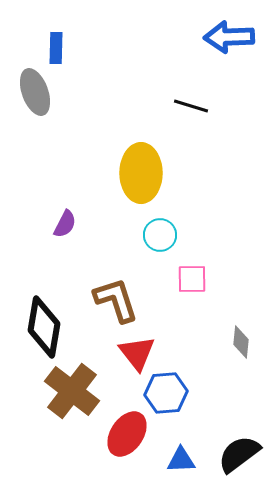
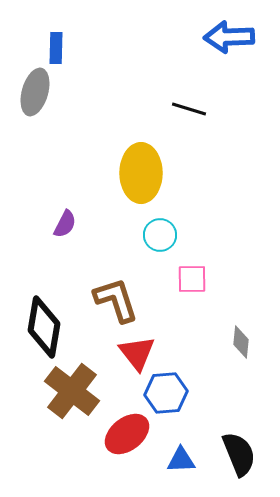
gray ellipse: rotated 36 degrees clockwise
black line: moved 2 px left, 3 px down
red ellipse: rotated 18 degrees clockwise
black semicircle: rotated 105 degrees clockwise
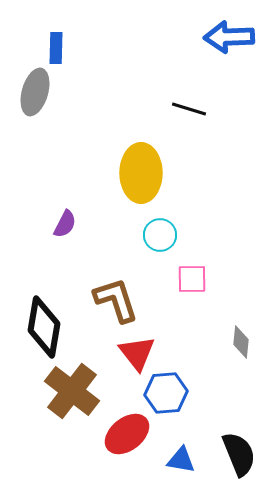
blue triangle: rotated 12 degrees clockwise
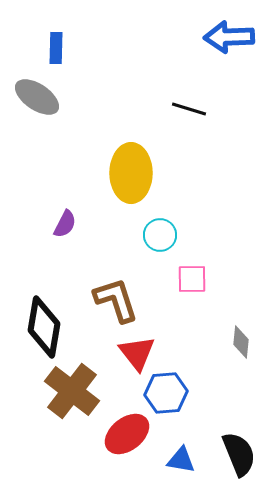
gray ellipse: moved 2 px right, 5 px down; rotated 72 degrees counterclockwise
yellow ellipse: moved 10 px left
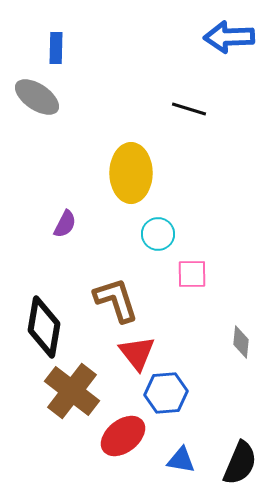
cyan circle: moved 2 px left, 1 px up
pink square: moved 5 px up
red ellipse: moved 4 px left, 2 px down
black semicircle: moved 1 px right, 9 px down; rotated 45 degrees clockwise
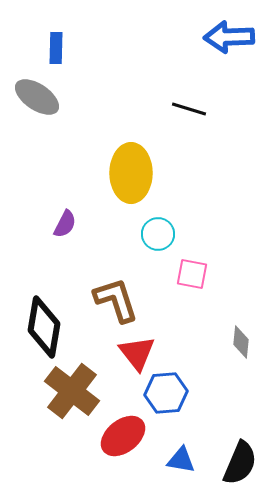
pink square: rotated 12 degrees clockwise
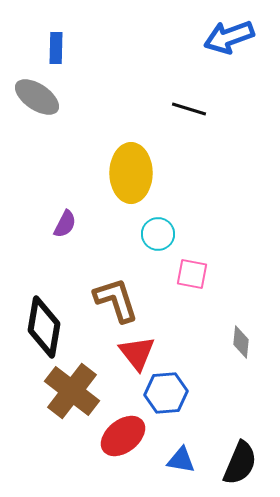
blue arrow: rotated 18 degrees counterclockwise
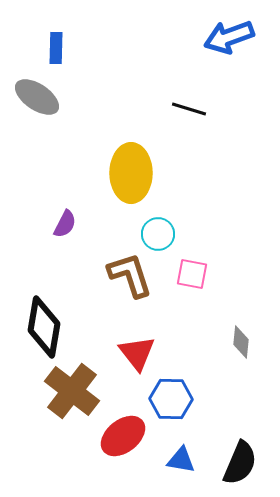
brown L-shape: moved 14 px right, 25 px up
blue hexagon: moved 5 px right, 6 px down; rotated 6 degrees clockwise
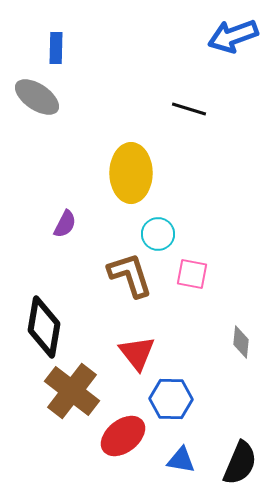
blue arrow: moved 4 px right, 1 px up
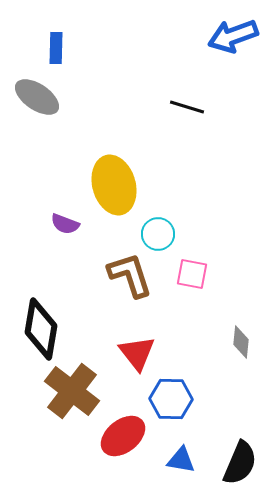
black line: moved 2 px left, 2 px up
yellow ellipse: moved 17 px left, 12 px down; rotated 16 degrees counterclockwise
purple semicircle: rotated 84 degrees clockwise
black diamond: moved 3 px left, 2 px down
